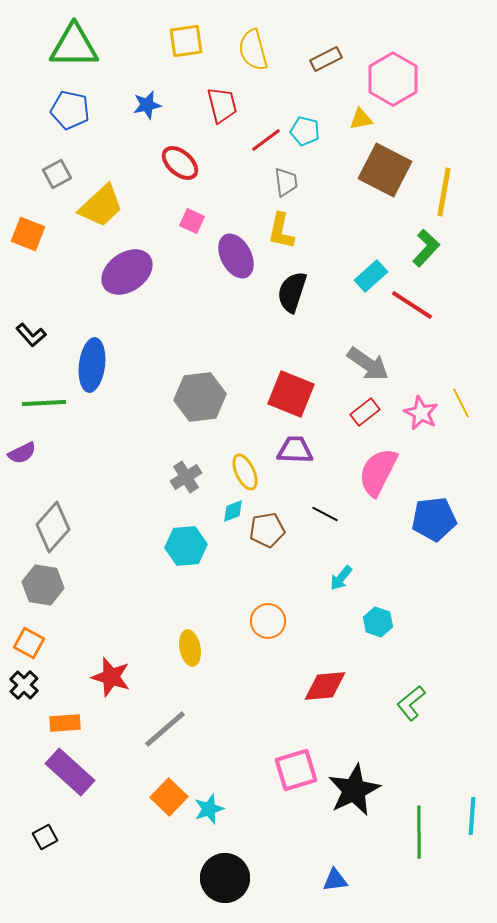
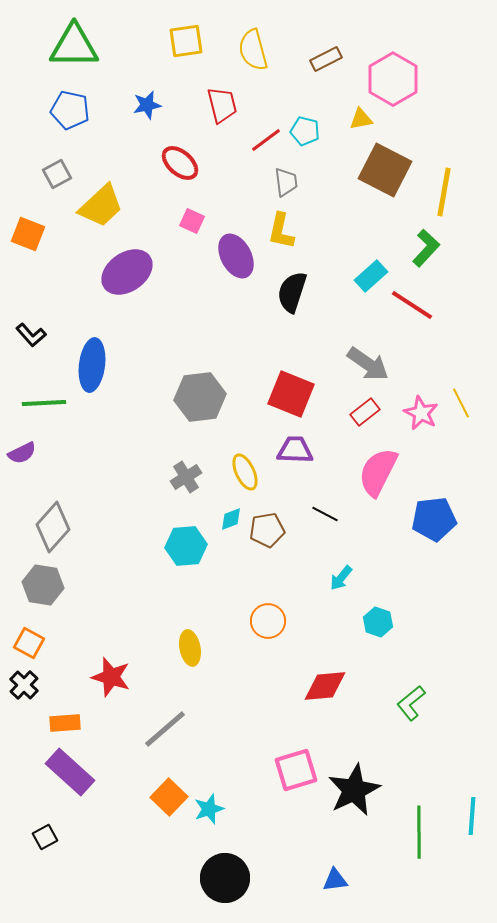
cyan diamond at (233, 511): moved 2 px left, 8 px down
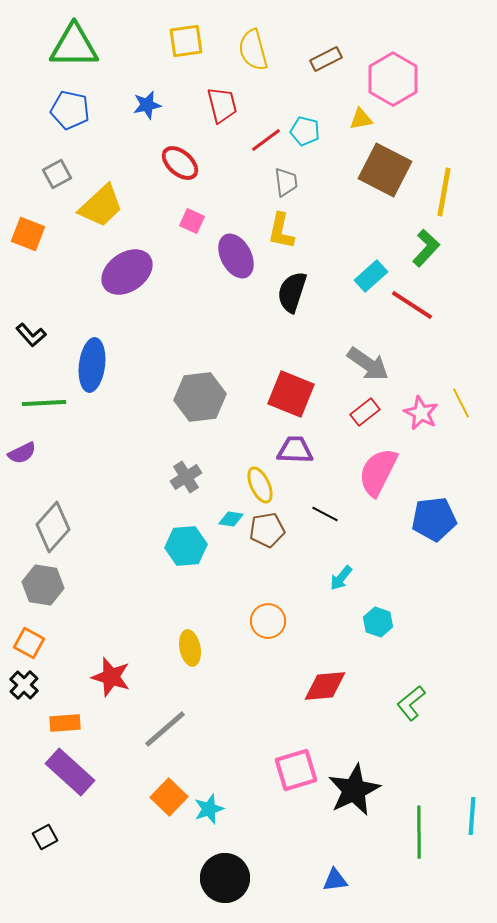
yellow ellipse at (245, 472): moved 15 px right, 13 px down
cyan diamond at (231, 519): rotated 30 degrees clockwise
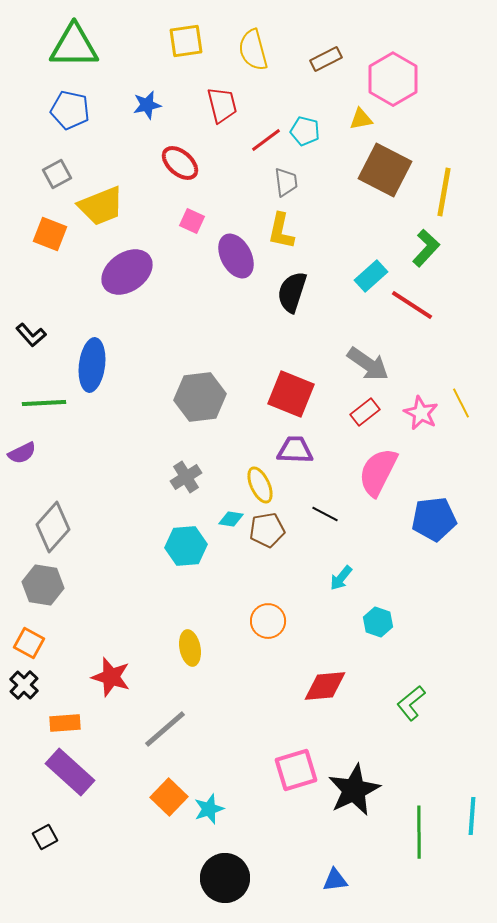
yellow trapezoid at (101, 206): rotated 21 degrees clockwise
orange square at (28, 234): moved 22 px right
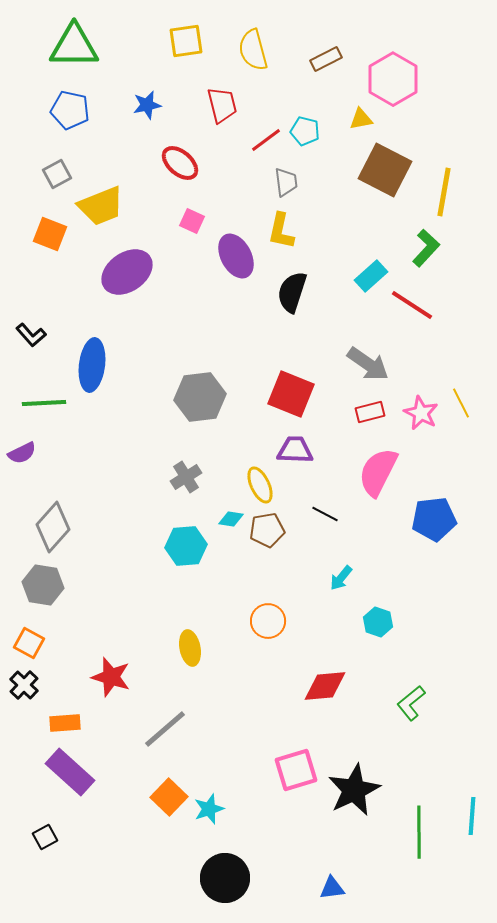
red rectangle at (365, 412): moved 5 px right; rotated 24 degrees clockwise
blue triangle at (335, 880): moved 3 px left, 8 px down
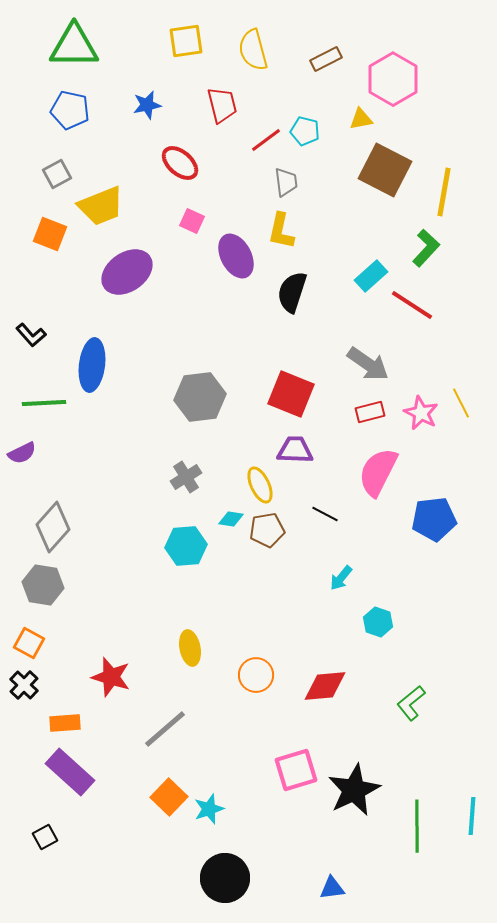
orange circle at (268, 621): moved 12 px left, 54 px down
green line at (419, 832): moved 2 px left, 6 px up
